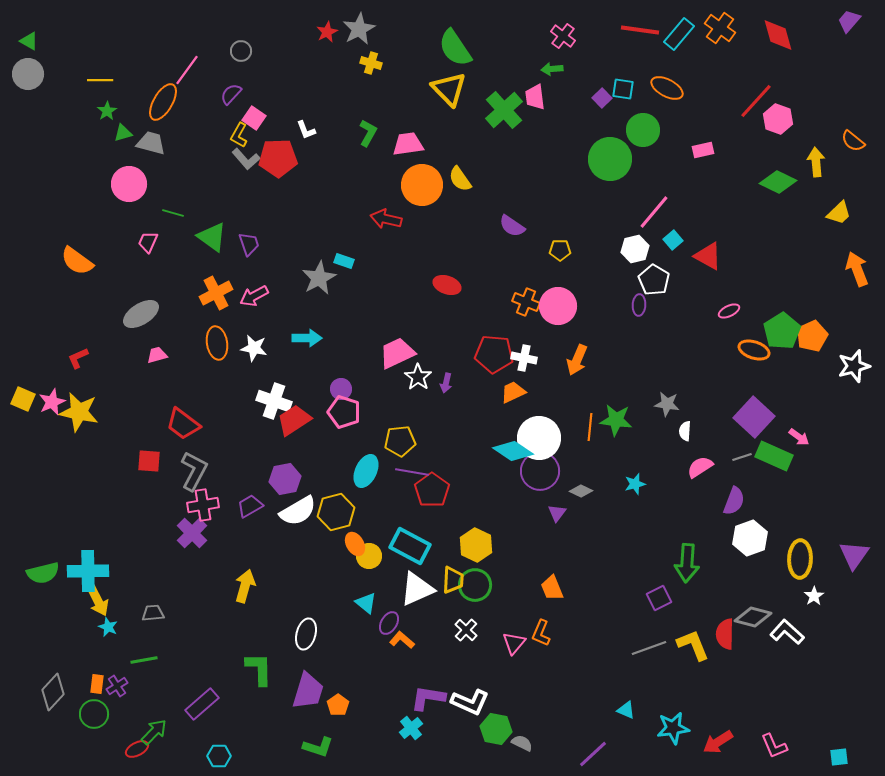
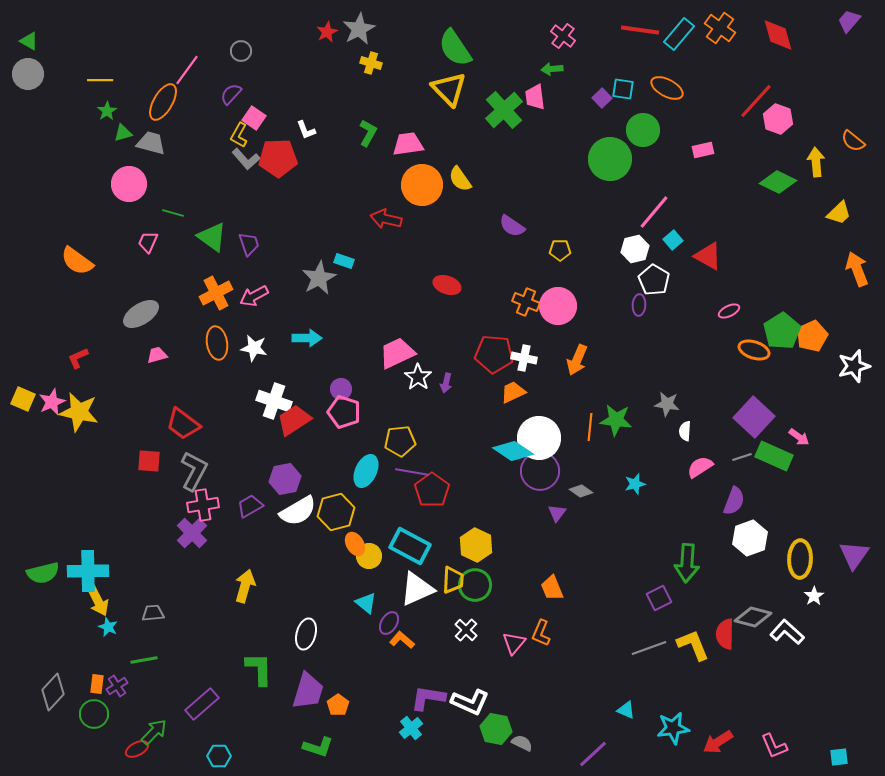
gray diamond at (581, 491): rotated 10 degrees clockwise
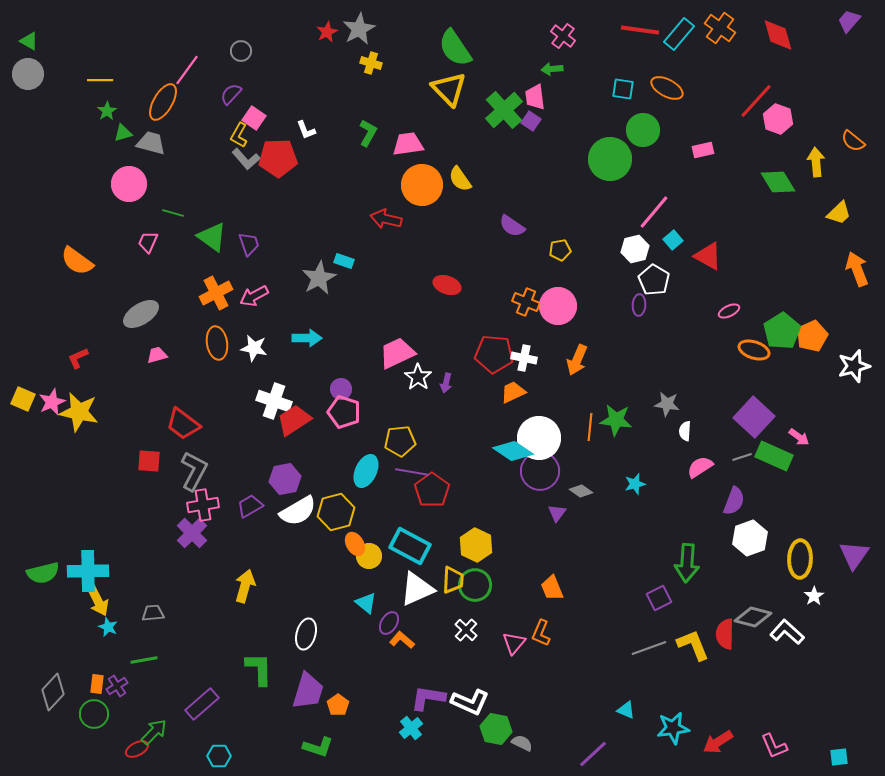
purple square at (602, 98): moved 71 px left, 23 px down; rotated 12 degrees counterclockwise
green diamond at (778, 182): rotated 33 degrees clockwise
yellow pentagon at (560, 250): rotated 10 degrees counterclockwise
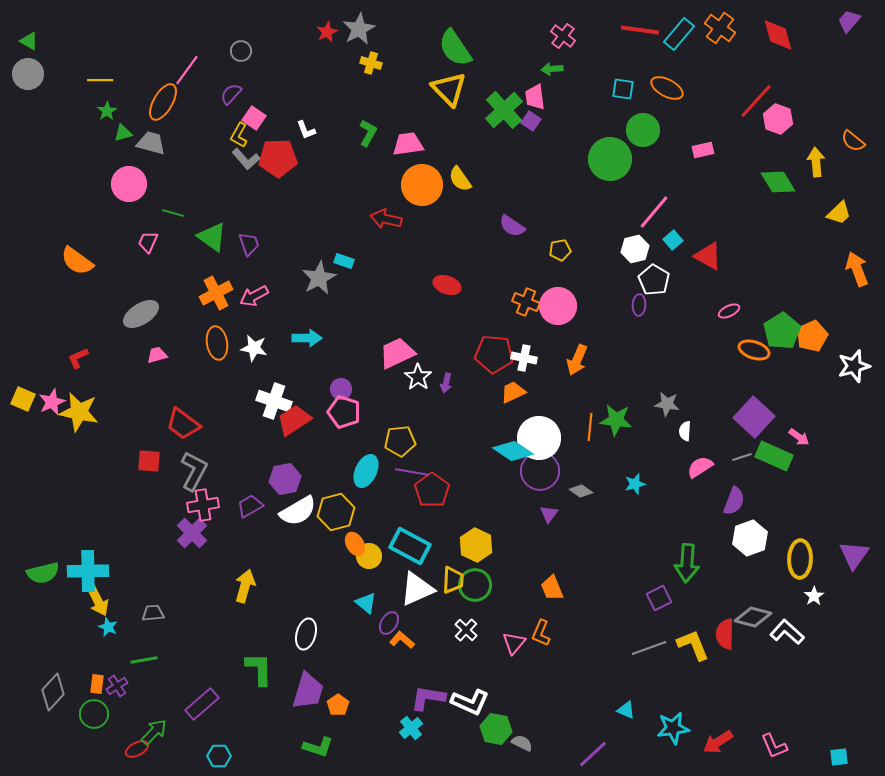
purple triangle at (557, 513): moved 8 px left, 1 px down
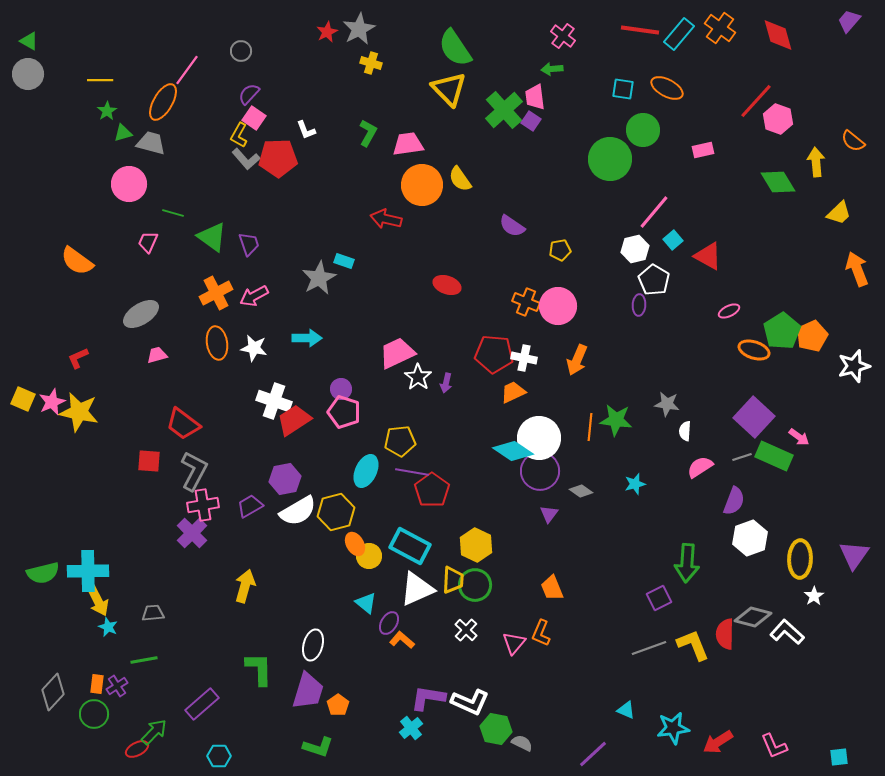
purple semicircle at (231, 94): moved 18 px right
white ellipse at (306, 634): moved 7 px right, 11 px down
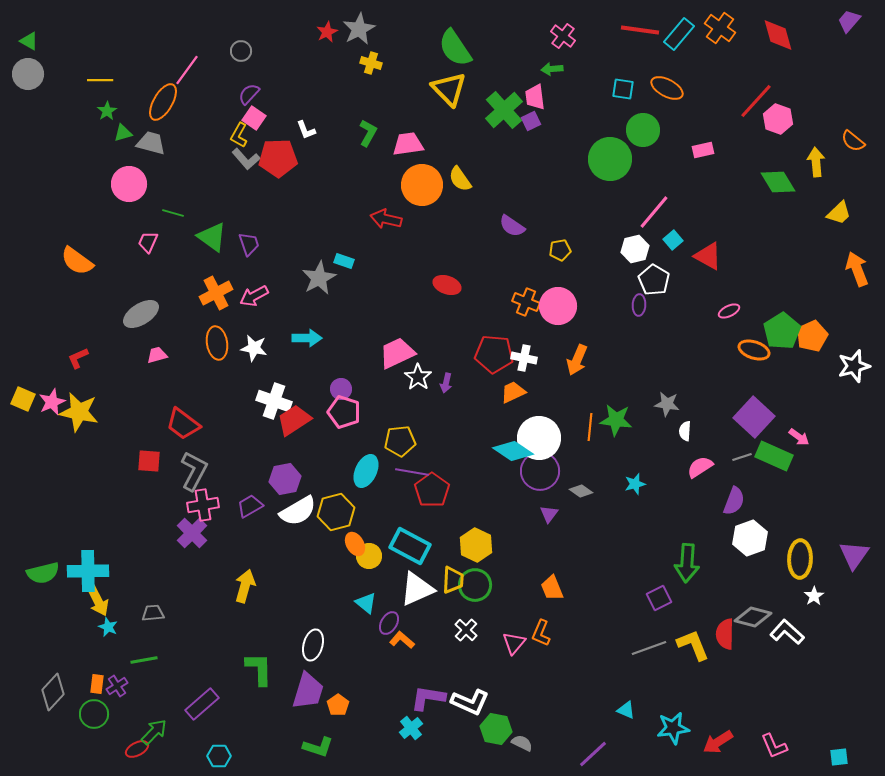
purple square at (531, 121): rotated 30 degrees clockwise
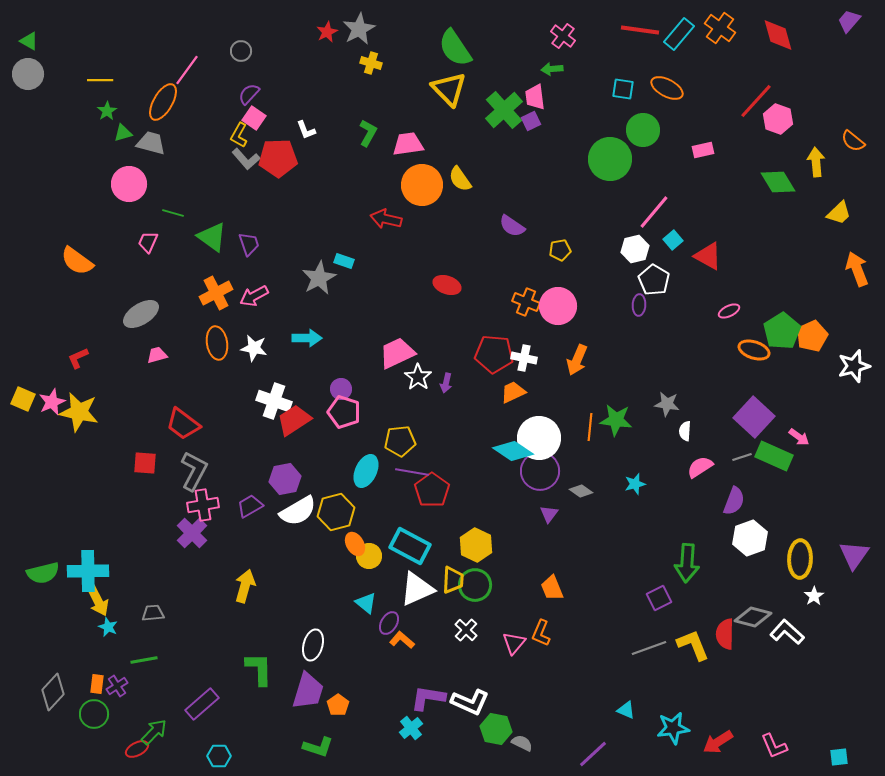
red square at (149, 461): moved 4 px left, 2 px down
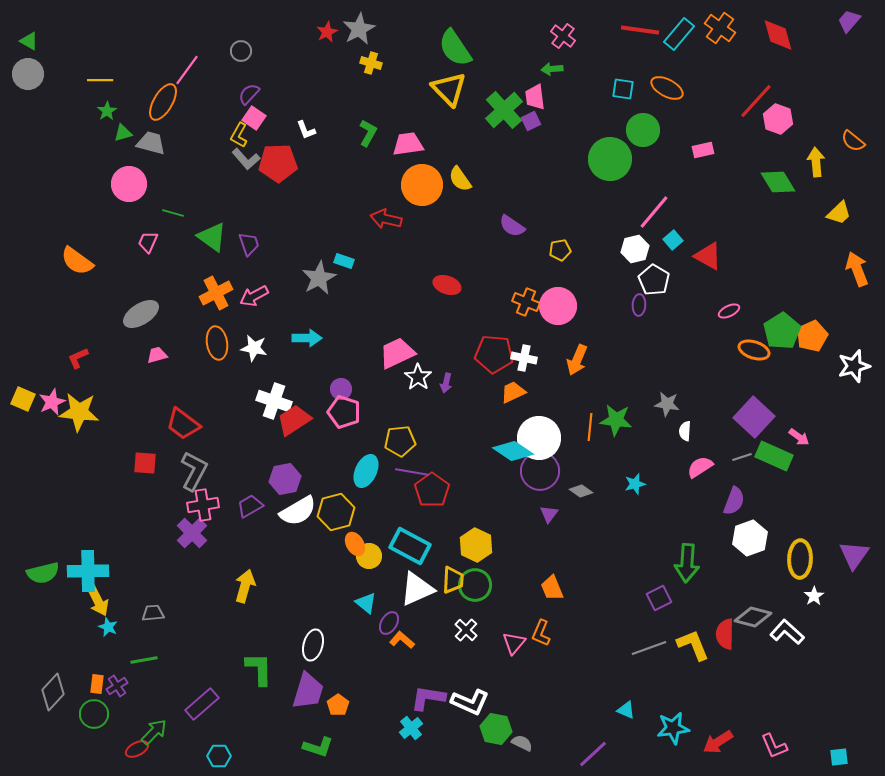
red pentagon at (278, 158): moved 5 px down
yellow star at (79, 412): rotated 6 degrees counterclockwise
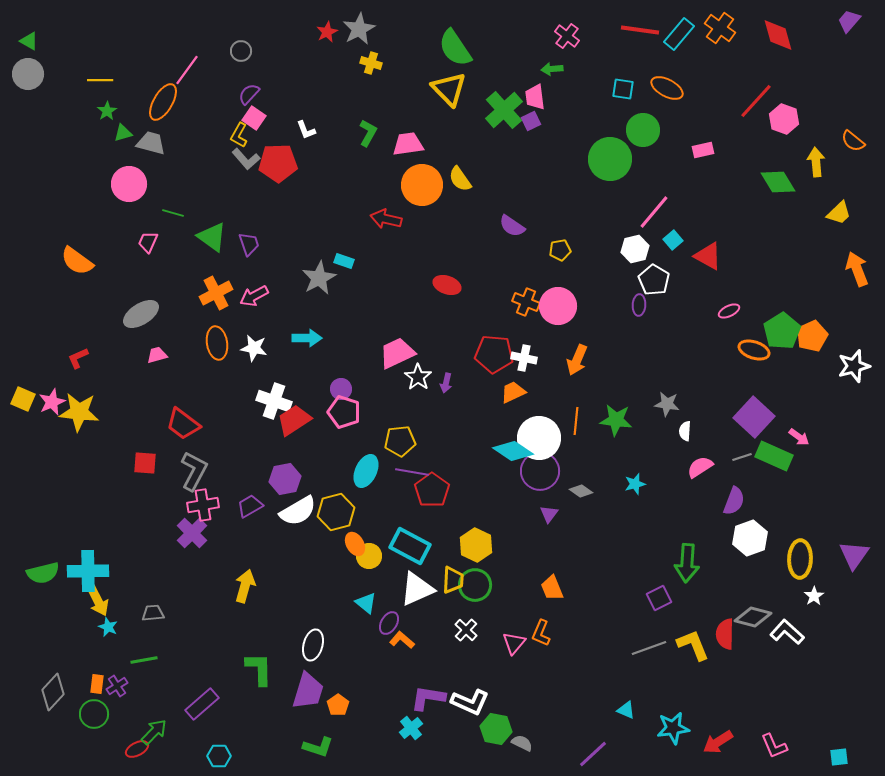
pink cross at (563, 36): moved 4 px right
pink hexagon at (778, 119): moved 6 px right
orange line at (590, 427): moved 14 px left, 6 px up
